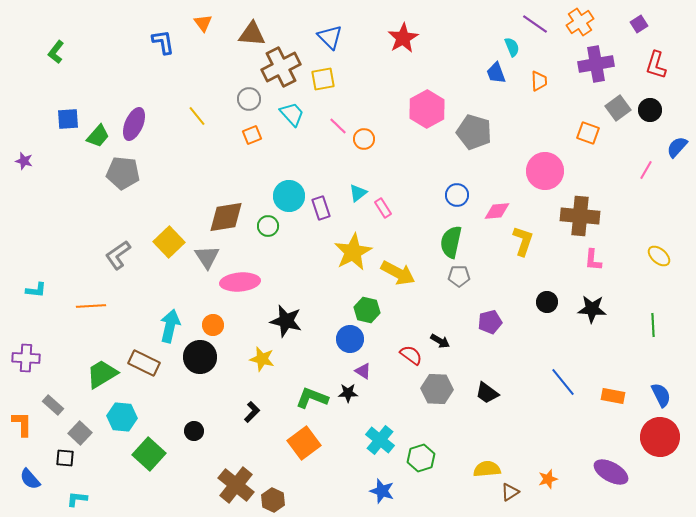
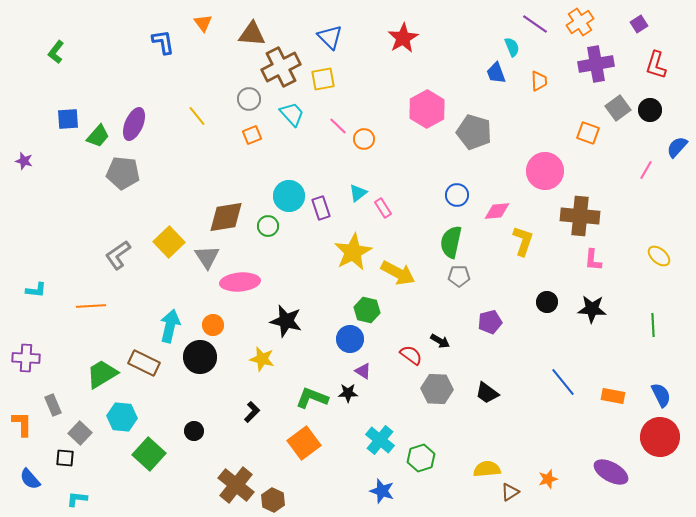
gray rectangle at (53, 405): rotated 25 degrees clockwise
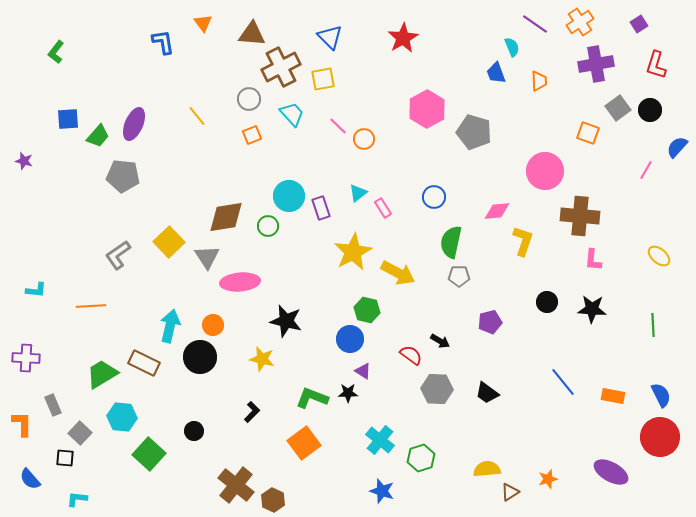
gray pentagon at (123, 173): moved 3 px down
blue circle at (457, 195): moved 23 px left, 2 px down
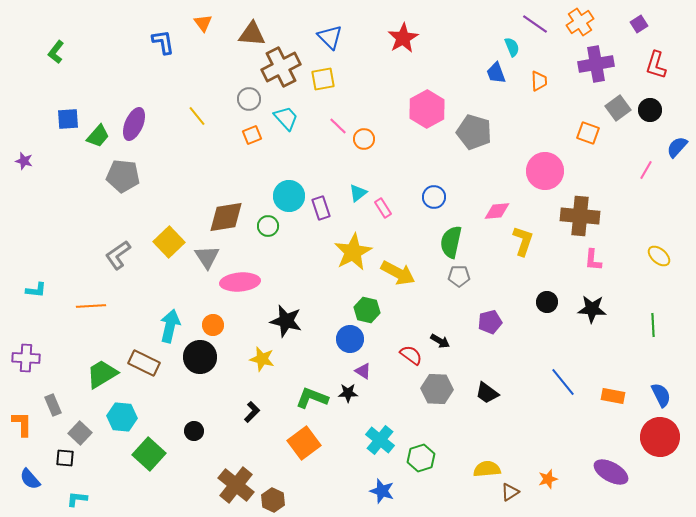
cyan trapezoid at (292, 114): moved 6 px left, 4 px down
